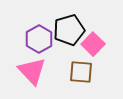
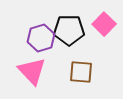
black pentagon: rotated 16 degrees clockwise
purple hexagon: moved 2 px right, 1 px up; rotated 12 degrees clockwise
pink square: moved 11 px right, 20 px up
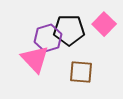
purple hexagon: moved 7 px right
pink triangle: moved 3 px right, 12 px up
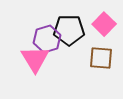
purple hexagon: moved 1 px left, 1 px down
pink triangle: rotated 12 degrees clockwise
brown square: moved 20 px right, 14 px up
